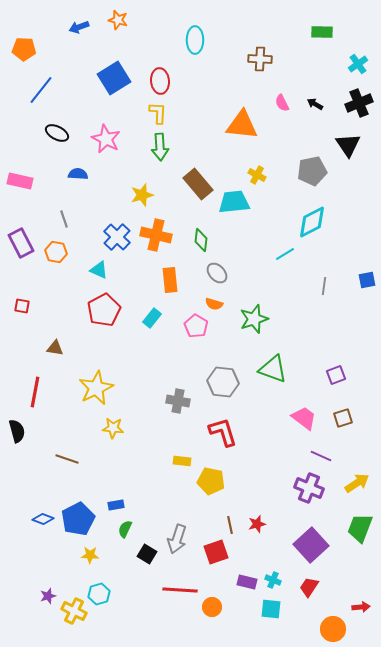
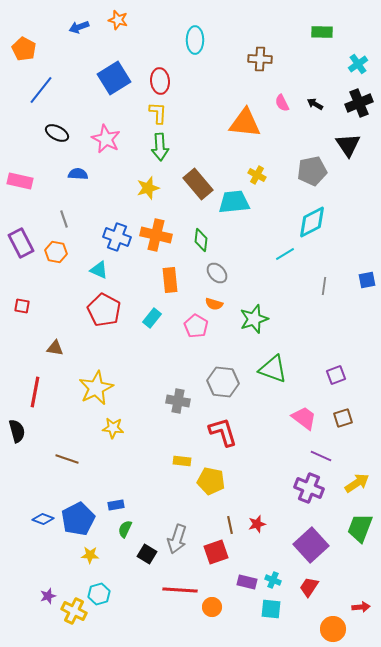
orange pentagon at (24, 49): rotated 25 degrees clockwise
orange triangle at (242, 125): moved 3 px right, 2 px up
yellow star at (142, 195): moved 6 px right, 7 px up
blue cross at (117, 237): rotated 24 degrees counterclockwise
red pentagon at (104, 310): rotated 16 degrees counterclockwise
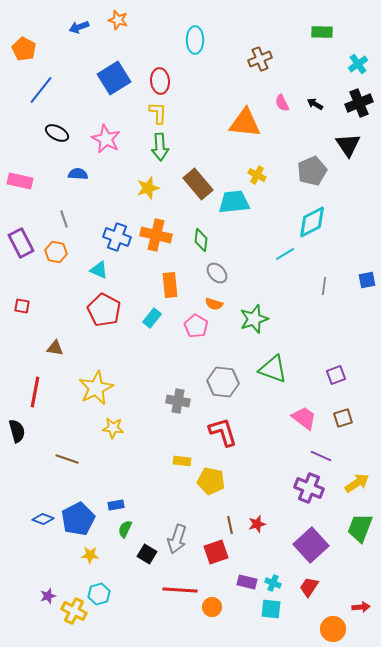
brown cross at (260, 59): rotated 25 degrees counterclockwise
gray pentagon at (312, 171): rotated 12 degrees counterclockwise
orange rectangle at (170, 280): moved 5 px down
cyan cross at (273, 580): moved 3 px down
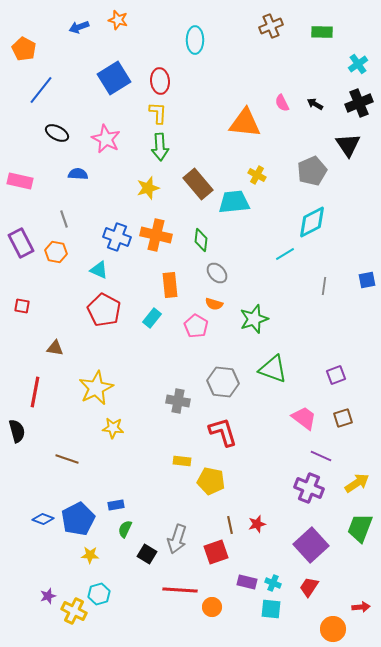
brown cross at (260, 59): moved 11 px right, 33 px up
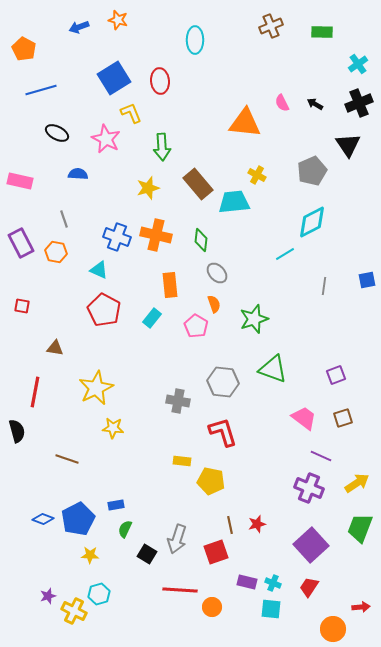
blue line at (41, 90): rotated 36 degrees clockwise
yellow L-shape at (158, 113): moved 27 px left; rotated 25 degrees counterclockwise
green arrow at (160, 147): moved 2 px right
orange semicircle at (214, 304): rotated 126 degrees counterclockwise
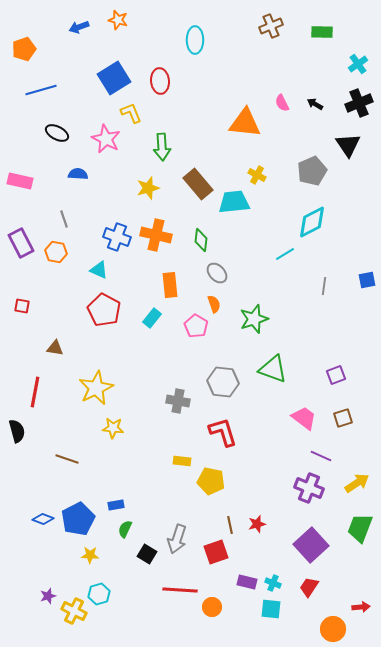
orange pentagon at (24, 49): rotated 25 degrees clockwise
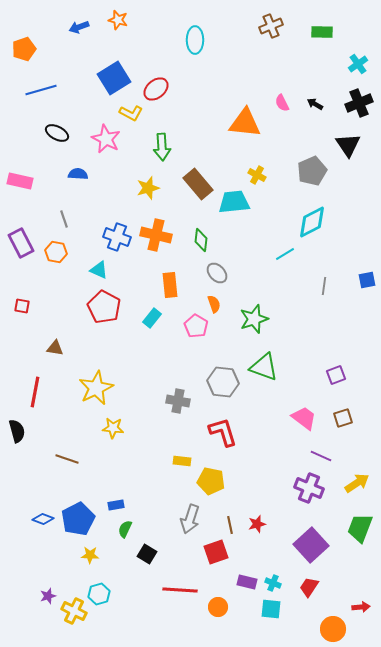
red ellipse at (160, 81): moved 4 px left, 8 px down; rotated 55 degrees clockwise
yellow L-shape at (131, 113): rotated 140 degrees clockwise
red pentagon at (104, 310): moved 3 px up
green triangle at (273, 369): moved 9 px left, 2 px up
gray arrow at (177, 539): moved 13 px right, 20 px up
orange circle at (212, 607): moved 6 px right
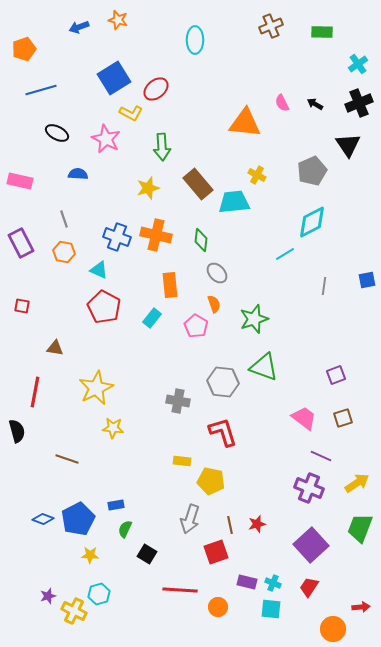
orange hexagon at (56, 252): moved 8 px right
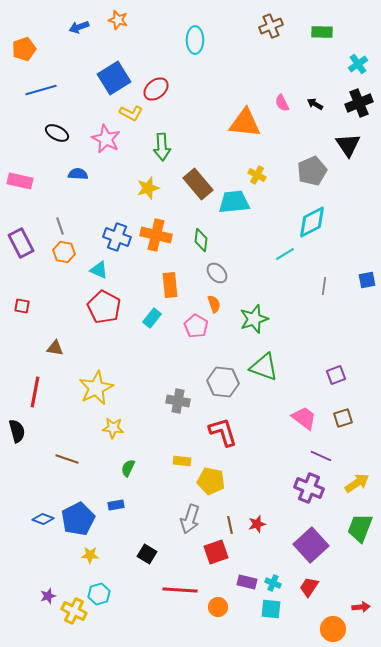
gray line at (64, 219): moved 4 px left, 7 px down
green semicircle at (125, 529): moved 3 px right, 61 px up
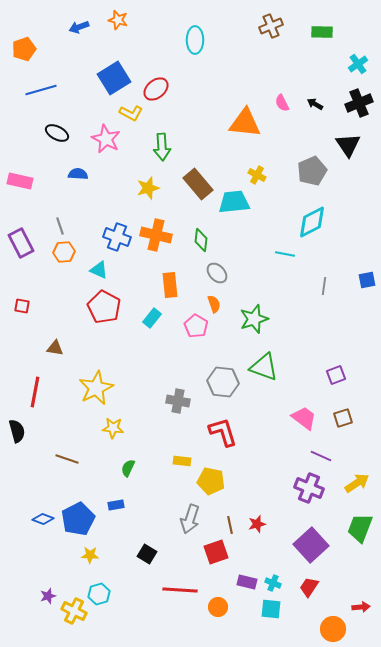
orange hexagon at (64, 252): rotated 15 degrees counterclockwise
cyan line at (285, 254): rotated 42 degrees clockwise
